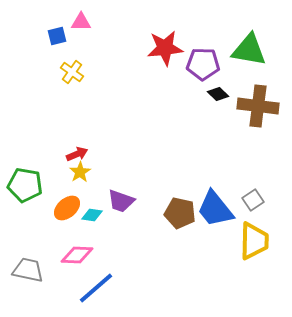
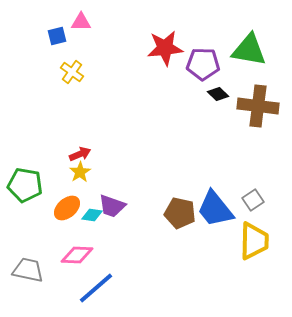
red arrow: moved 3 px right
purple trapezoid: moved 9 px left, 5 px down
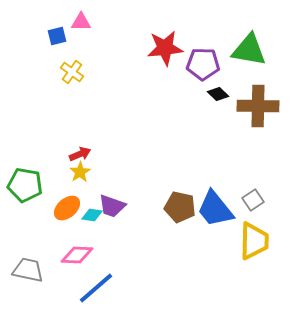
brown cross: rotated 6 degrees counterclockwise
brown pentagon: moved 6 px up
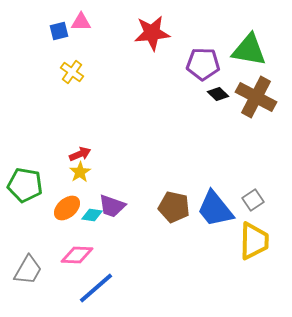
blue square: moved 2 px right, 5 px up
red star: moved 13 px left, 15 px up
brown cross: moved 2 px left, 9 px up; rotated 27 degrees clockwise
brown pentagon: moved 6 px left
gray trapezoid: rotated 108 degrees clockwise
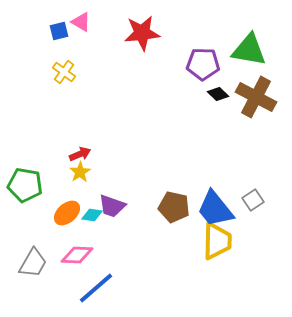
pink triangle: rotated 30 degrees clockwise
red star: moved 10 px left
yellow cross: moved 8 px left
orange ellipse: moved 5 px down
yellow trapezoid: moved 37 px left
gray trapezoid: moved 5 px right, 7 px up
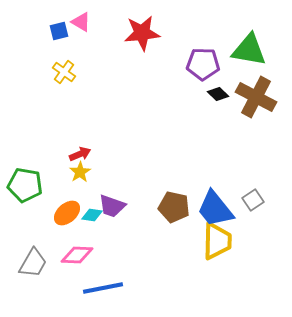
blue line: moved 7 px right; rotated 30 degrees clockwise
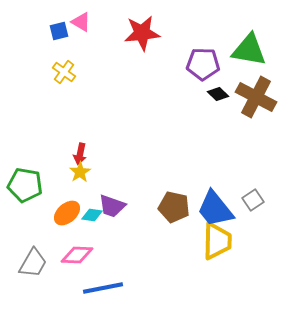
red arrow: rotated 125 degrees clockwise
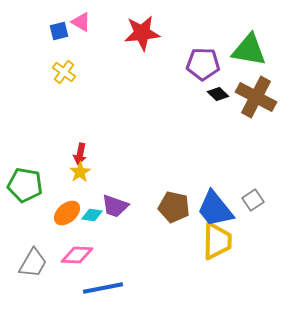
purple trapezoid: moved 3 px right
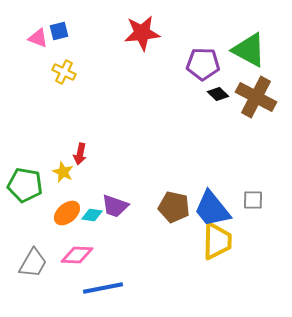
pink triangle: moved 43 px left, 16 px down; rotated 10 degrees counterclockwise
green triangle: rotated 18 degrees clockwise
yellow cross: rotated 10 degrees counterclockwise
yellow star: moved 17 px left; rotated 15 degrees counterclockwise
gray square: rotated 35 degrees clockwise
blue trapezoid: moved 3 px left
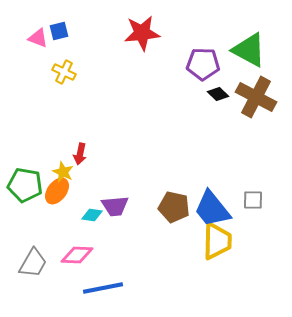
purple trapezoid: rotated 24 degrees counterclockwise
orange ellipse: moved 10 px left, 22 px up; rotated 12 degrees counterclockwise
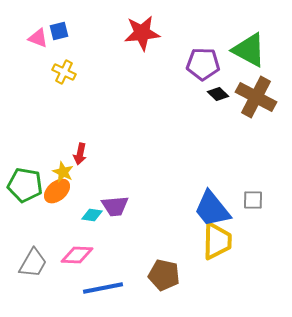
orange ellipse: rotated 12 degrees clockwise
brown pentagon: moved 10 px left, 68 px down
